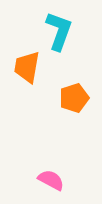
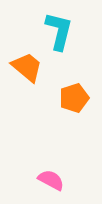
cyan L-shape: rotated 6 degrees counterclockwise
orange trapezoid: rotated 120 degrees clockwise
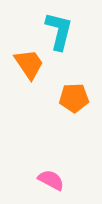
orange trapezoid: moved 2 px right, 3 px up; rotated 16 degrees clockwise
orange pentagon: rotated 16 degrees clockwise
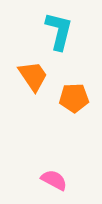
orange trapezoid: moved 4 px right, 12 px down
pink semicircle: moved 3 px right
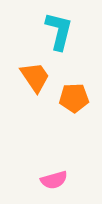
orange trapezoid: moved 2 px right, 1 px down
pink semicircle: rotated 136 degrees clockwise
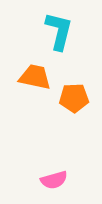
orange trapezoid: rotated 44 degrees counterclockwise
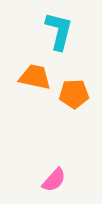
orange pentagon: moved 4 px up
pink semicircle: rotated 32 degrees counterclockwise
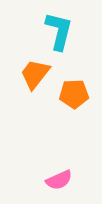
orange trapezoid: moved 3 px up; rotated 64 degrees counterclockwise
pink semicircle: moved 5 px right; rotated 24 degrees clockwise
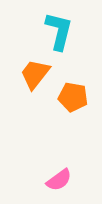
orange pentagon: moved 1 px left, 3 px down; rotated 12 degrees clockwise
pink semicircle: rotated 12 degrees counterclockwise
